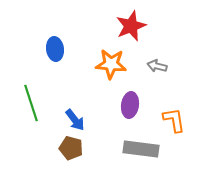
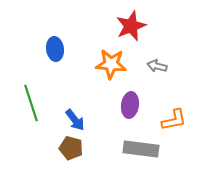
orange L-shape: rotated 88 degrees clockwise
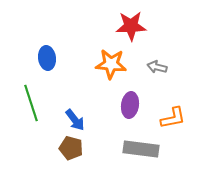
red star: rotated 20 degrees clockwise
blue ellipse: moved 8 px left, 9 px down
gray arrow: moved 1 px down
orange L-shape: moved 1 px left, 2 px up
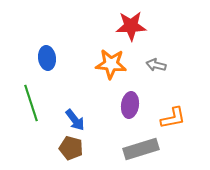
gray arrow: moved 1 px left, 2 px up
gray rectangle: rotated 24 degrees counterclockwise
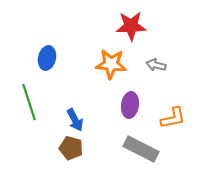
blue ellipse: rotated 20 degrees clockwise
green line: moved 2 px left, 1 px up
blue arrow: rotated 10 degrees clockwise
gray rectangle: rotated 44 degrees clockwise
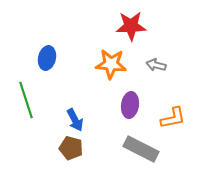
green line: moved 3 px left, 2 px up
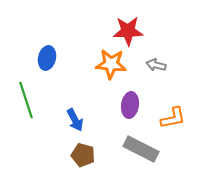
red star: moved 3 px left, 5 px down
brown pentagon: moved 12 px right, 7 px down
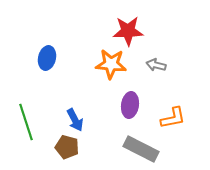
green line: moved 22 px down
brown pentagon: moved 16 px left, 8 px up
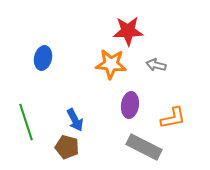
blue ellipse: moved 4 px left
gray rectangle: moved 3 px right, 2 px up
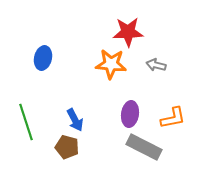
red star: moved 1 px down
purple ellipse: moved 9 px down
